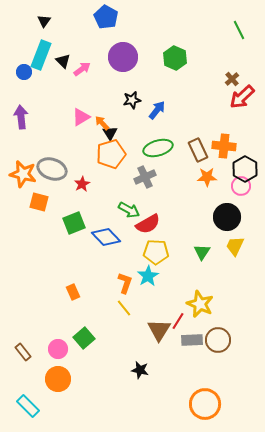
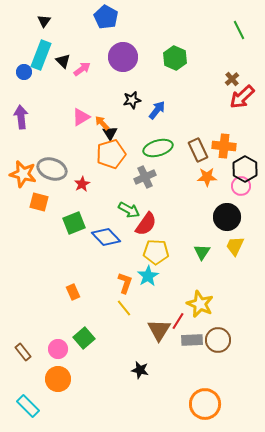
red semicircle at (148, 224): moved 2 px left; rotated 25 degrees counterclockwise
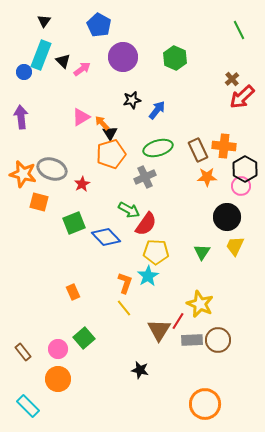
blue pentagon at (106, 17): moved 7 px left, 8 px down
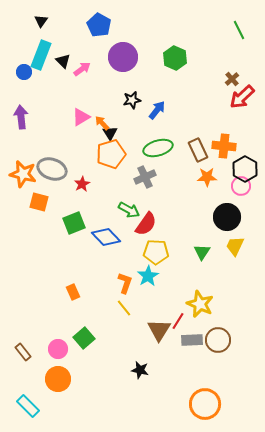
black triangle at (44, 21): moved 3 px left
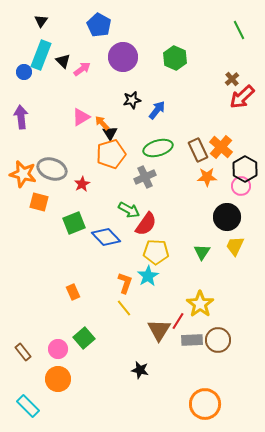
orange cross at (224, 146): moved 3 px left, 1 px down; rotated 35 degrees clockwise
yellow star at (200, 304): rotated 12 degrees clockwise
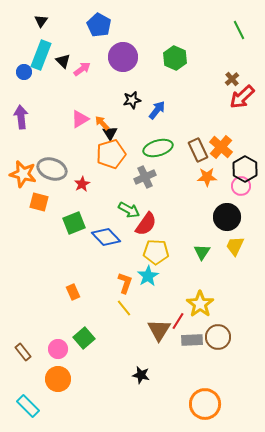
pink triangle at (81, 117): moved 1 px left, 2 px down
brown circle at (218, 340): moved 3 px up
black star at (140, 370): moved 1 px right, 5 px down
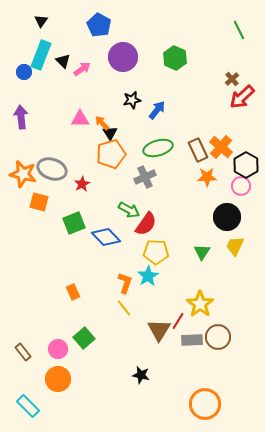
pink triangle at (80, 119): rotated 30 degrees clockwise
black hexagon at (245, 169): moved 1 px right, 4 px up
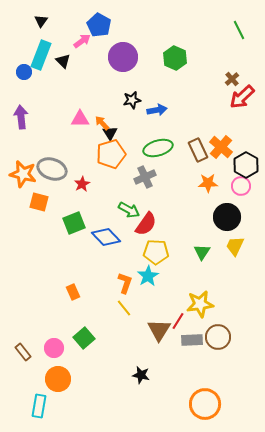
pink arrow at (82, 69): moved 28 px up
blue arrow at (157, 110): rotated 42 degrees clockwise
orange star at (207, 177): moved 1 px right, 6 px down
yellow star at (200, 304): rotated 28 degrees clockwise
pink circle at (58, 349): moved 4 px left, 1 px up
cyan rectangle at (28, 406): moved 11 px right; rotated 55 degrees clockwise
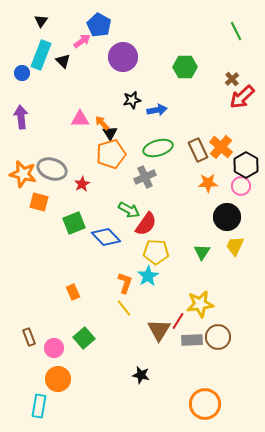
green line at (239, 30): moved 3 px left, 1 px down
green hexagon at (175, 58): moved 10 px right, 9 px down; rotated 25 degrees counterclockwise
blue circle at (24, 72): moved 2 px left, 1 px down
brown rectangle at (23, 352): moved 6 px right, 15 px up; rotated 18 degrees clockwise
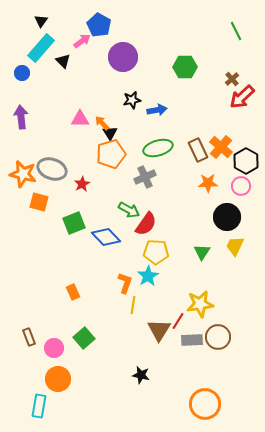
cyan rectangle at (41, 55): moved 7 px up; rotated 20 degrees clockwise
black hexagon at (246, 165): moved 4 px up
yellow line at (124, 308): moved 9 px right, 3 px up; rotated 48 degrees clockwise
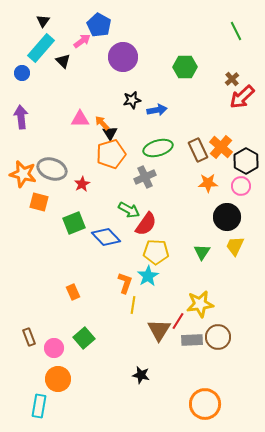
black triangle at (41, 21): moved 2 px right
